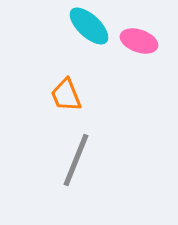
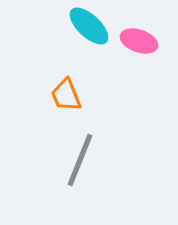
gray line: moved 4 px right
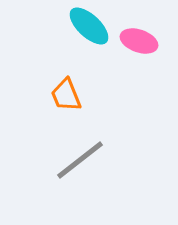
gray line: rotated 30 degrees clockwise
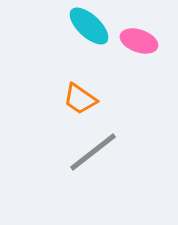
orange trapezoid: moved 14 px right, 4 px down; rotated 33 degrees counterclockwise
gray line: moved 13 px right, 8 px up
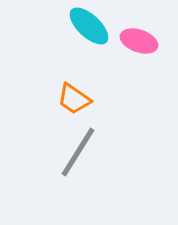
orange trapezoid: moved 6 px left
gray line: moved 15 px left; rotated 20 degrees counterclockwise
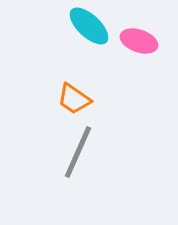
gray line: rotated 8 degrees counterclockwise
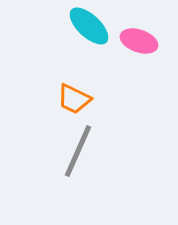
orange trapezoid: rotated 9 degrees counterclockwise
gray line: moved 1 px up
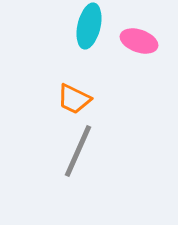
cyan ellipse: rotated 60 degrees clockwise
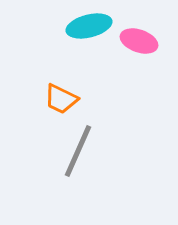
cyan ellipse: rotated 63 degrees clockwise
orange trapezoid: moved 13 px left
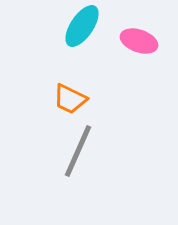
cyan ellipse: moved 7 px left; rotated 42 degrees counterclockwise
orange trapezoid: moved 9 px right
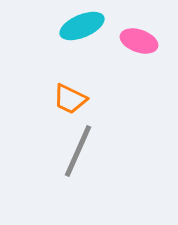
cyan ellipse: rotated 33 degrees clockwise
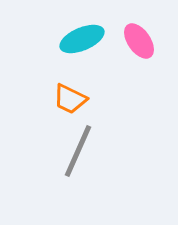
cyan ellipse: moved 13 px down
pink ellipse: rotated 36 degrees clockwise
